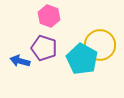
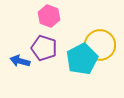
cyan pentagon: rotated 16 degrees clockwise
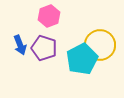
pink hexagon: rotated 20 degrees clockwise
blue arrow: moved 16 px up; rotated 126 degrees counterclockwise
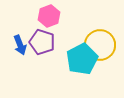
purple pentagon: moved 2 px left, 6 px up
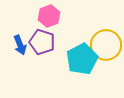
yellow circle: moved 6 px right
